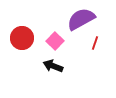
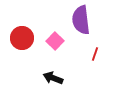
purple semicircle: moved 1 px down; rotated 68 degrees counterclockwise
red line: moved 11 px down
black arrow: moved 12 px down
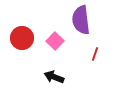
black arrow: moved 1 px right, 1 px up
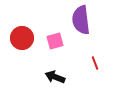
pink square: rotated 30 degrees clockwise
red line: moved 9 px down; rotated 40 degrees counterclockwise
black arrow: moved 1 px right
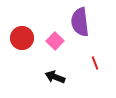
purple semicircle: moved 1 px left, 2 px down
pink square: rotated 30 degrees counterclockwise
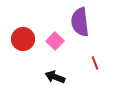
red circle: moved 1 px right, 1 px down
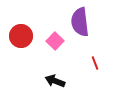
red circle: moved 2 px left, 3 px up
black arrow: moved 4 px down
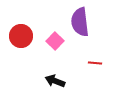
red line: rotated 64 degrees counterclockwise
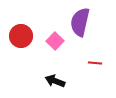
purple semicircle: rotated 20 degrees clockwise
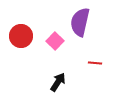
black arrow: moved 3 px right, 1 px down; rotated 102 degrees clockwise
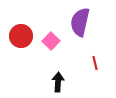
pink square: moved 4 px left
red line: rotated 72 degrees clockwise
black arrow: rotated 30 degrees counterclockwise
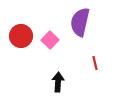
pink square: moved 1 px left, 1 px up
